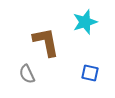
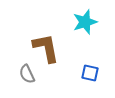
brown L-shape: moved 6 px down
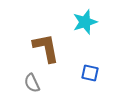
gray semicircle: moved 5 px right, 9 px down
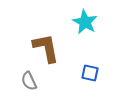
cyan star: rotated 25 degrees counterclockwise
gray semicircle: moved 3 px left, 2 px up
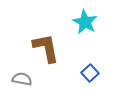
blue square: rotated 36 degrees clockwise
gray semicircle: moved 7 px left, 2 px up; rotated 126 degrees clockwise
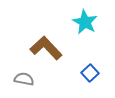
brown L-shape: rotated 32 degrees counterclockwise
gray semicircle: moved 2 px right
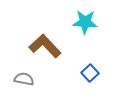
cyan star: rotated 25 degrees counterclockwise
brown L-shape: moved 1 px left, 2 px up
